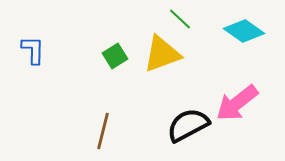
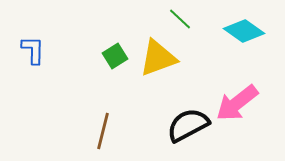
yellow triangle: moved 4 px left, 4 px down
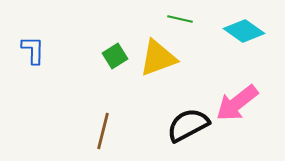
green line: rotated 30 degrees counterclockwise
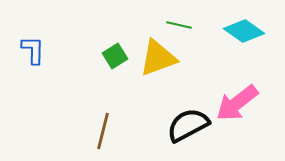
green line: moved 1 px left, 6 px down
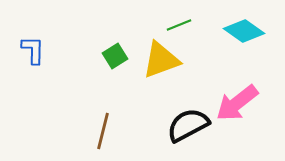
green line: rotated 35 degrees counterclockwise
yellow triangle: moved 3 px right, 2 px down
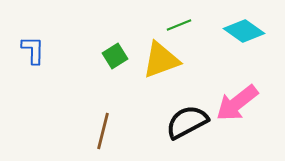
black semicircle: moved 1 px left, 3 px up
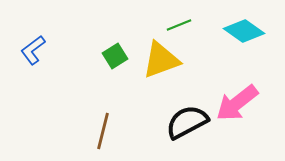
blue L-shape: rotated 128 degrees counterclockwise
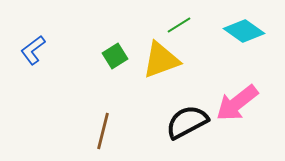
green line: rotated 10 degrees counterclockwise
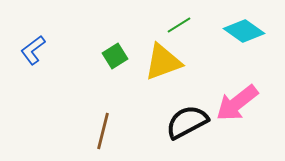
yellow triangle: moved 2 px right, 2 px down
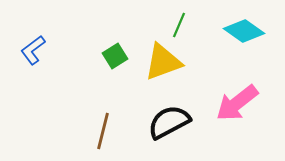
green line: rotated 35 degrees counterclockwise
black semicircle: moved 18 px left
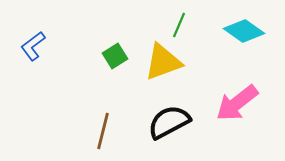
blue L-shape: moved 4 px up
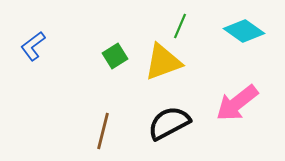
green line: moved 1 px right, 1 px down
black semicircle: moved 1 px down
